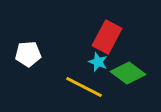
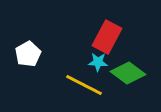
white pentagon: rotated 25 degrees counterclockwise
cyan star: rotated 18 degrees counterclockwise
yellow line: moved 2 px up
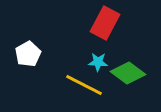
red rectangle: moved 2 px left, 14 px up
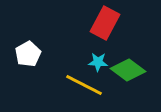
green diamond: moved 3 px up
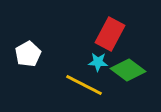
red rectangle: moved 5 px right, 11 px down
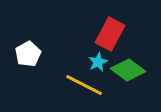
cyan star: rotated 30 degrees counterclockwise
